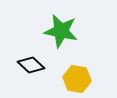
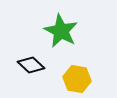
green star: rotated 16 degrees clockwise
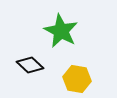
black diamond: moved 1 px left
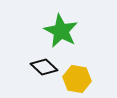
black diamond: moved 14 px right, 2 px down
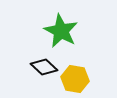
yellow hexagon: moved 2 px left
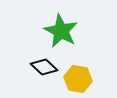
yellow hexagon: moved 3 px right
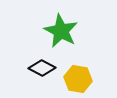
black diamond: moved 2 px left, 1 px down; rotated 16 degrees counterclockwise
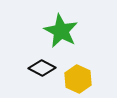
yellow hexagon: rotated 16 degrees clockwise
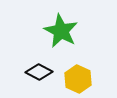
black diamond: moved 3 px left, 4 px down
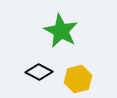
yellow hexagon: rotated 20 degrees clockwise
